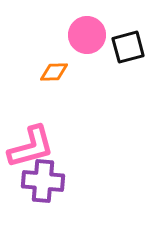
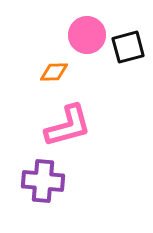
pink L-shape: moved 37 px right, 21 px up
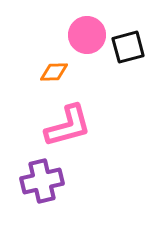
purple cross: moved 1 px left; rotated 18 degrees counterclockwise
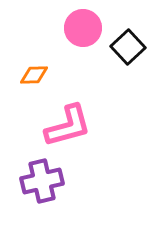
pink circle: moved 4 px left, 7 px up
black square: rotated 28 degrees counterclockwise
orange diamond: moved 20 px left, 3 px down
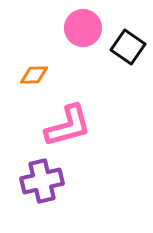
black square: rotated 12 degrees counterclockwise
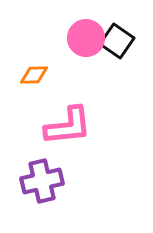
pink circle: moved 3 px right, 10 px down
black square: moved 11 px left, 6 px up
pink L-shape: rotated 9 degrees clockwise
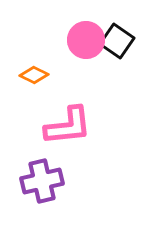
pink circle: moved 2 px down
orange diamond: rotated 28 degrees clockwise
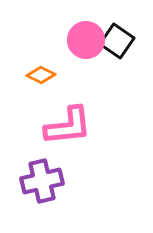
orange diamond: moved 7 px right
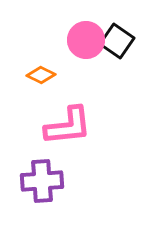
purple cross: rotated 9 degrees clockwise
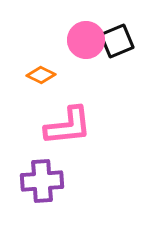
black square: rotated 32 degrees clockwise
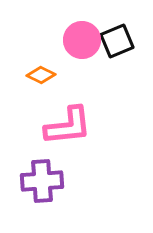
pink circle: moved 4 px left
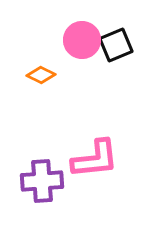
black square: moved 1 px left, 4 px down
pink L-shape: moved 27 px right, 33 px down
